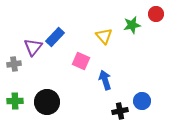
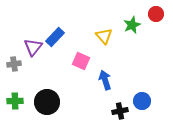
green star: rotated 12 degrees counterclockwise
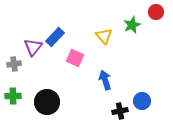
red circle: moved 2 px up
pink square: moved 6 px left, 3 px up
green cross: moved 2 px left, 5 px up
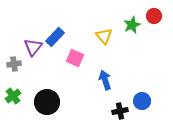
red circle: moved 2 px left, 4 px down
green cross: rotated 35 degrees counterclockwise
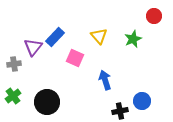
green star: moved 1 px right, 14 px down
yellow triangle: moved 5 px left
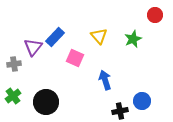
red circle: moved 1 px right, 1 px up
black circle: moved 1 px left
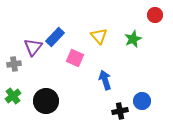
black circle: moved 1 px up
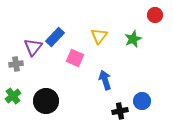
yellow triangle: rotated 18 degrees clockwise
gray cross: moved 2 px right
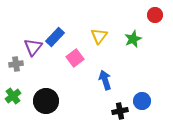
pink square: rotated 30 degrees clockwise
